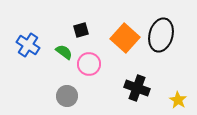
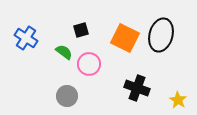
orange square: rotated 16 degrees counterclockwise
blue cross: moved 2 px left, 7 px up
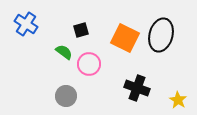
blue cross: moved 14 px up
gray circle: moved 1 px left
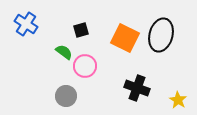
pink circle: moved 4 px left, 2 px down
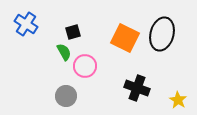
black square: moved 8 px left, 2 px down
black ellipse: moved 1 px right, 1 px up
green semicircle: rotated 24 degrees clockwise
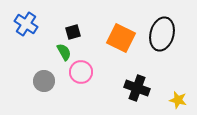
orange square: moved 4 px left
pink circle: moved 4 px left, 6 px down
gray circle: moved 22 px left, 15 px up
yellow star: rotated 18 degrees counterclockwise
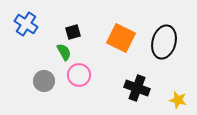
black ellipse: moved 2 px right, 8 px down
pink circle: moved 2 px left, 3 px down
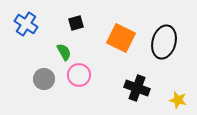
black square: moved 3 px right, 9 px up
gray circle: moved 2 px up
